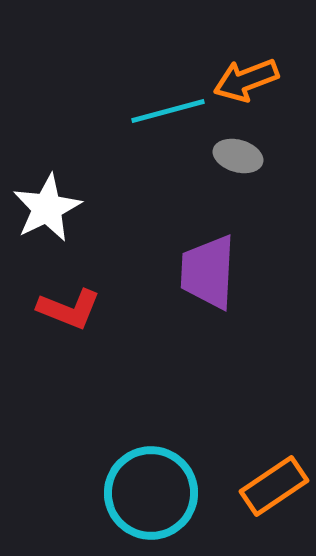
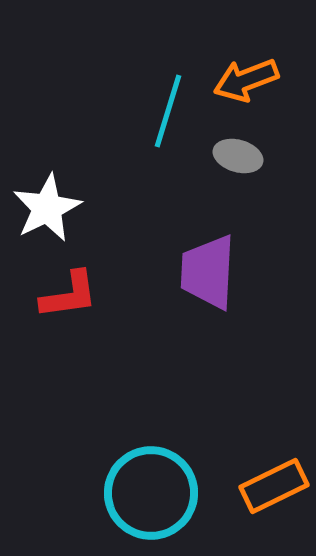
cyan line: rotated 58 degrees counterclockwise
red L-shape: moved 14 px up; rotated 30 degrees counterclockwise
orange rectangle: rotated 8 degrees clockwise
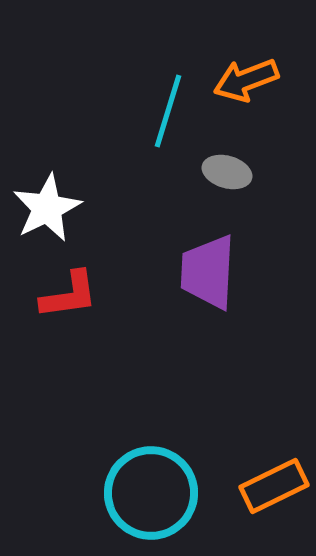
gray ellipse: moved 11 px left, 16 px down
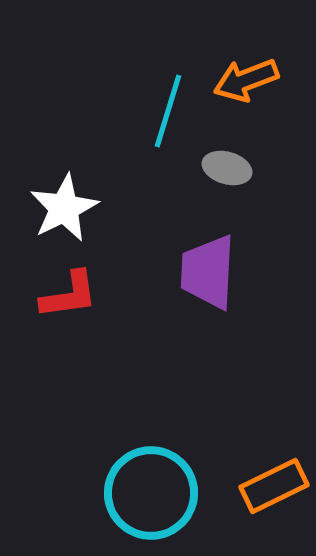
gray ellipse: moved 4 px up
white star: moved 17 px right
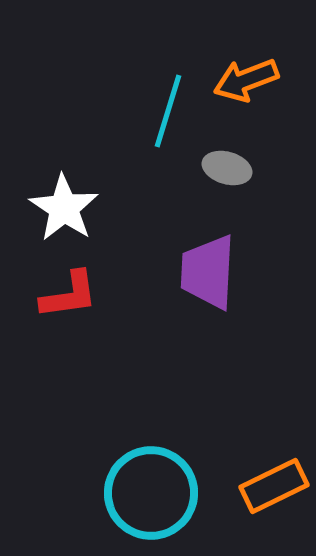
white star: rotated 12 degrees counterclockwise
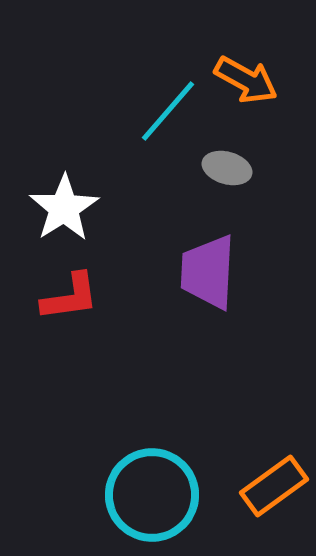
orange arrow: rotated 130 degrees counterclockwise
cyan line: rotated 24 degrees clockwise
white star: rotated 6 degrees clockwise
red L-shape: moved 1 px right, 2 px down
orange rectangle: rotated 10 degrees counterclockwise
cyan circle: moved 1 px right, 2 px down
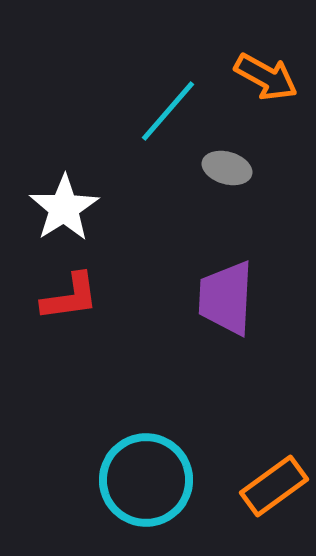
orange arrow: moved 20 px right, 3 px up
purple trapezoid: moved 18 px right, 26 px down
cyan circle: moved 6 px left, 15 px up
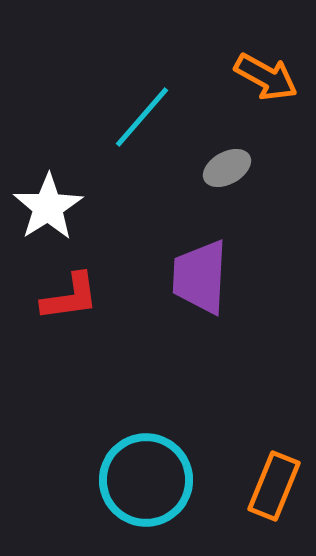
cyan line: moved 26 px left, 6 px down
gray ellipse: rotated 45 degrees counterclockwise
white star: moved 16 px left, 1 px up
purple trapezoid: moved 26 px left, 21 px up
orange rectangle: rotated 32 degrees counterclockwise
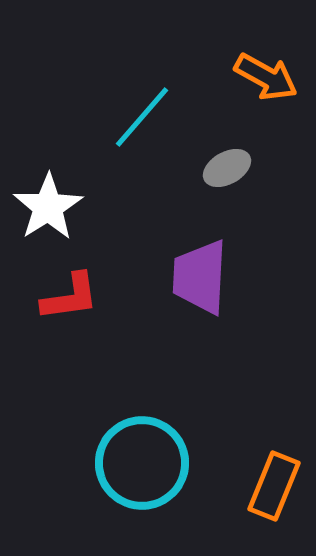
cyan circle: moved 4 px left, 17 px up
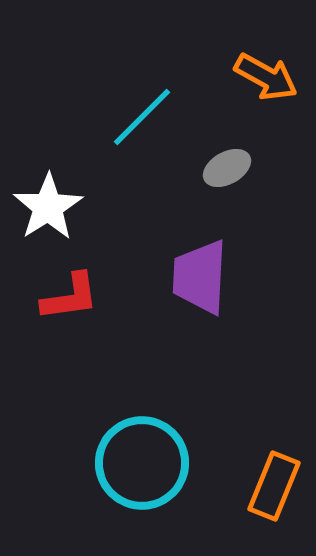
cyan line: rotated 4 degrees clockwise
